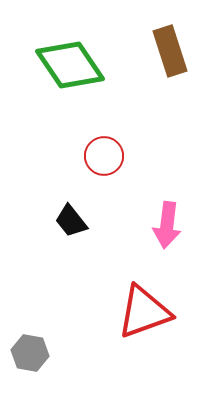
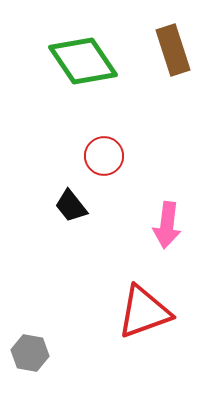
brown rectangle: moved 3 px right, 1 px up
green diamond: moved 13 px right, 4 px up
black trapezoid: moved 15 px up
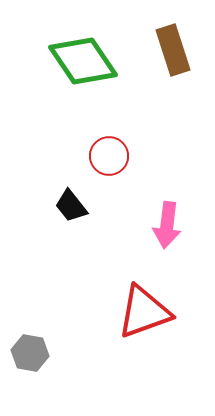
red circle: moved 5 px right
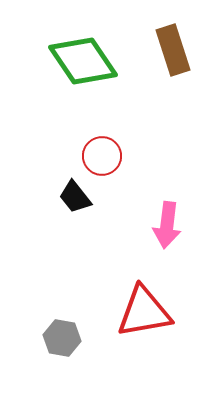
red circle: moved 7 px left
black trapezoid: moved 4 px right, 9 px up
red triangle: rotated 10 degrees clockwise
gray hexagon: moved 32 px right, 15 px up
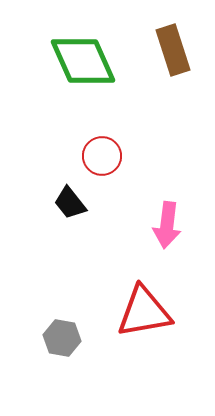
green diamond: rotated 10 degrees clockwise
black trapezoid: moved 5 px left, 6 px down
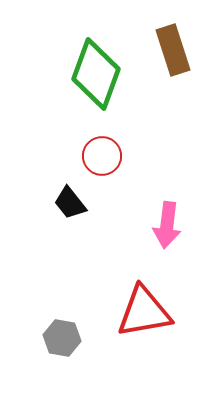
green diamond: moved 13 px right, 13 px down; rotated 44 degrees clockwise
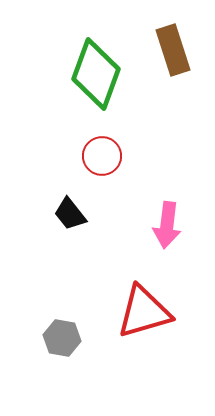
black trapezoid: moved 11 px down
red triangle: rotated 6 degrees counterclockwise
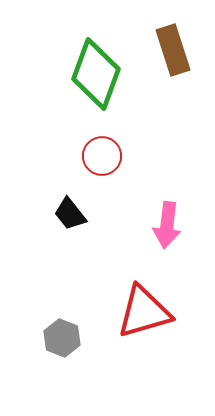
gray hexagon: rotated 12 degrees clockwise
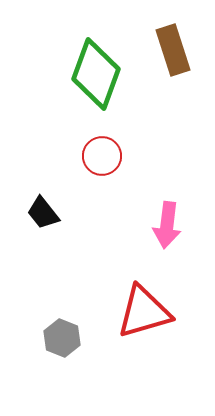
black trapezoid: moved 27 px left, 1 px up
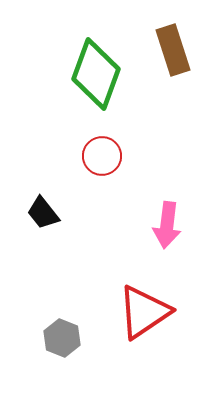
red triangle: rotated 18 degrees counterclockwise
